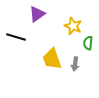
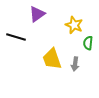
yellow star: moved 1 px right, 1 px up
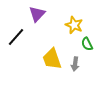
purple triangle: rotated 12 degrees counterclockwise
black line: rotated 66 degrees counterclockwise
green semicircle: moved 1 px left, 1 px down; rotated 32 degrees counterclockwise
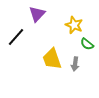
green semicircle: rotated 24 degrees counterclockwise
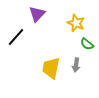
yellow star: moved 2 px right, 2 px up
yellow trapezoid: moved 1 px left, 9 px down; rotated 30 degrees clockwise
gray arrow: moved 1 px right, 1 px down
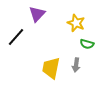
green semicircle: rotated 24 degrees counterclockwise
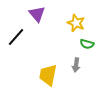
purple triangle: rotated 24 degrees counterclockwise
yellow trapezoid: moved 3 px left, 7 px down
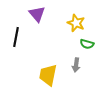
black line: rotated 30 degrees counterclockwise
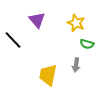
purple triangle: moved 6 px down
black line: moved 3 px left, 3 px down; rotated 54 degrees counterclockwise
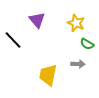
green semicircle: rotated 16 degrees clockwise
gray arrow: moved 2 px right, 1 px up; rotated 96 degrees counterclockwise
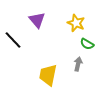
gray arrow: rotated 80 degrees counterclockwise
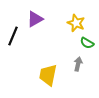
purple triangle: moved 2 px left, 1 px up; rotated 42 degrees clockwise
black line: moved 4 px up; rotated 66 degrees clockwise
green semicircle: moved 1 px up
